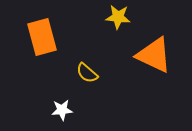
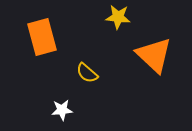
orange triangle: rotated 18 degrees clockwise
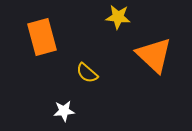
white star: moved 2 px right, 1 px down
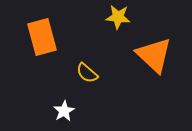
white star: rotated 25 degrees counterclockwise
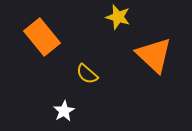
yellow star: rotated 10 degrees clockwise
orange rectangle: rotated 24 degrees counterclockwise
yellow semicircle: moved 1 px down
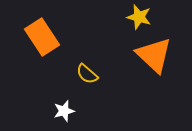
yellow star: moved 21 px right
orange rectangle: rotated 6 degrees clockwise
white star: rotated 15 degrees clockwise
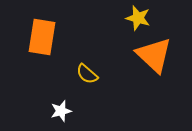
yellow star: moved 1 px left, 1 px down
orange rectangle: rotated 42 degrees clockwise
white star: moved 3 px left
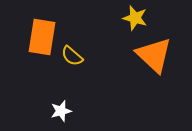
yellow star: moved 3 px left
yellow semicircle: moved 15 px left, 18 px up
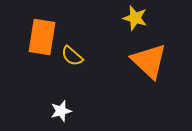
orange triangle: moved 5 px left, 6 px down
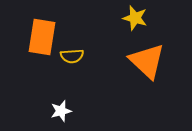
yellow semicircle: rotated 45 degrees counterclockwise
orange triangle: moved 2 px left
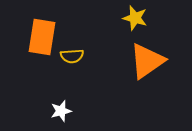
orange triangle: rotated 42 degrees clockwise
